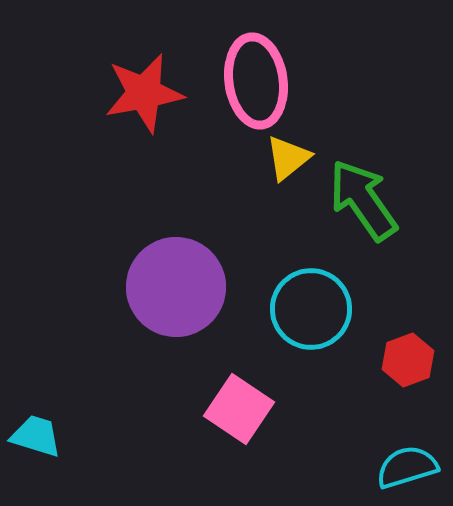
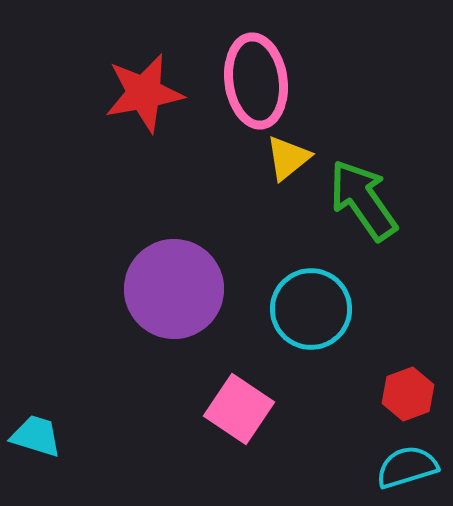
purple circle: moved 2 px left, 2 px down
red hexagon: moved 34 px down
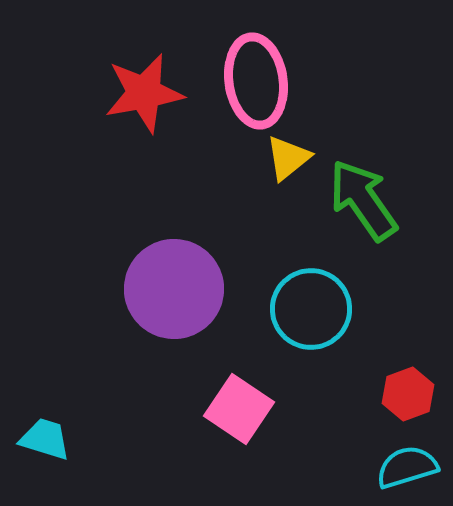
cyan trapezoid: moved 9 px right, 3 px down
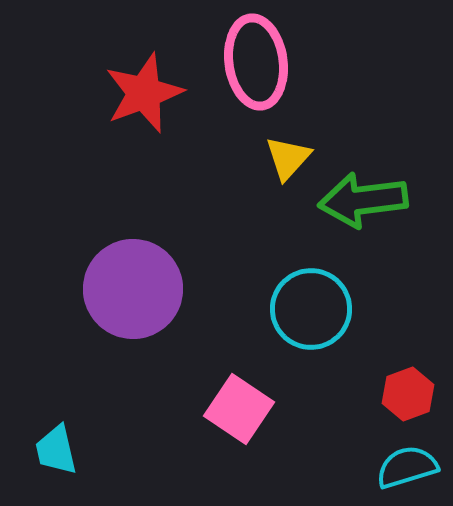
pink ellipse: moved 19 px up
red star: rotated 10 degrees counterclockwise
yellow triangle: rotated 9 degrees counterclockwise
green arrow: rotated 62 degrees counterclockwise
purple circle: moved 41 px left
cyan trapezoid: moved 11 px right, 11 px down; rotated 120 degrees counterclockwise
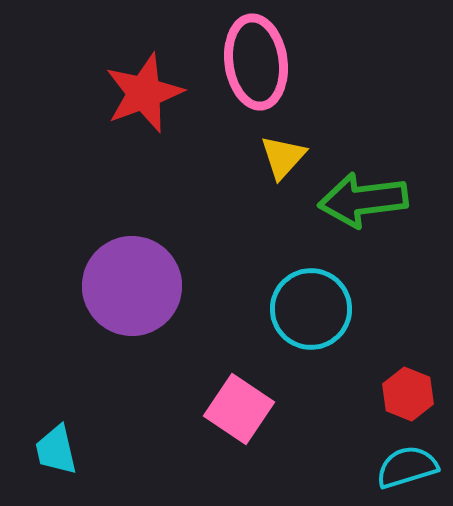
yellow triangle: moved 5 px left, 1 px up
purple circle: moved 1 px left, 3 px up
red hexagon: rotated 18 degrees counterclockwise
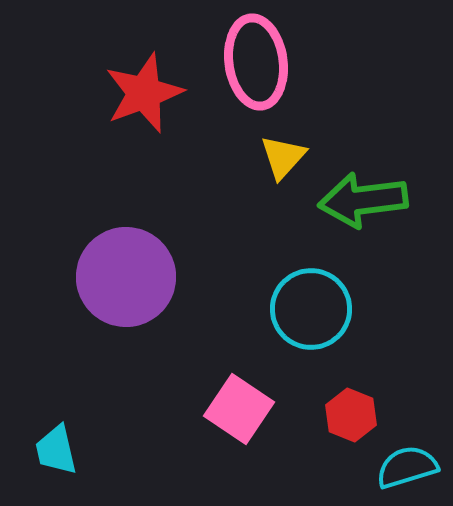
purple circle: moved 6 px left, 9 px up
red hexagon: moved 57 px left, 21 px down
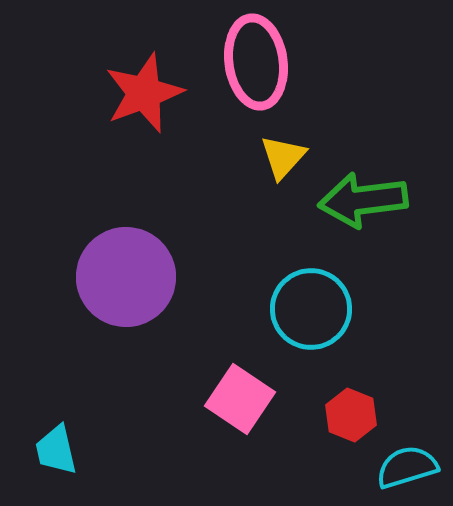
pink square: moved 1 px right, 10 px up
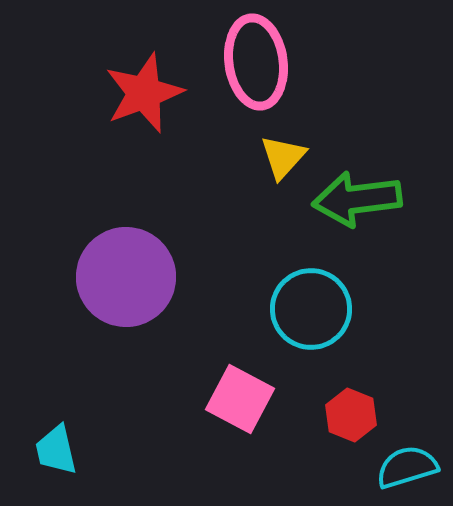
green arrow: moved 6 px left, 1 px up
pink square: rotated 6 degrees counterclockwise
